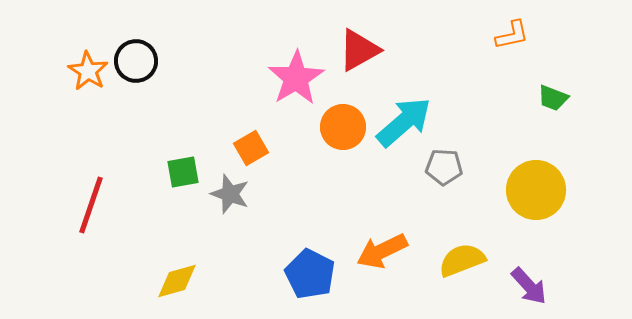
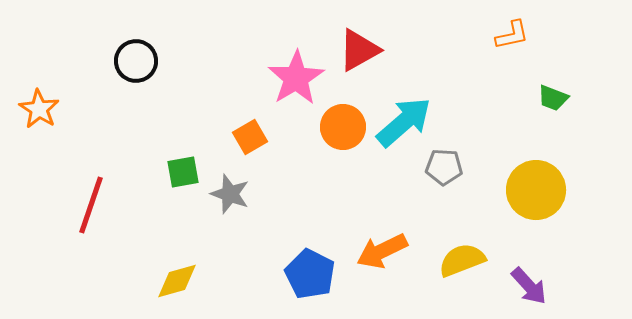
orange star: moved 49 px left, 38 px down
orange square: moved 1 px left, 11 px up
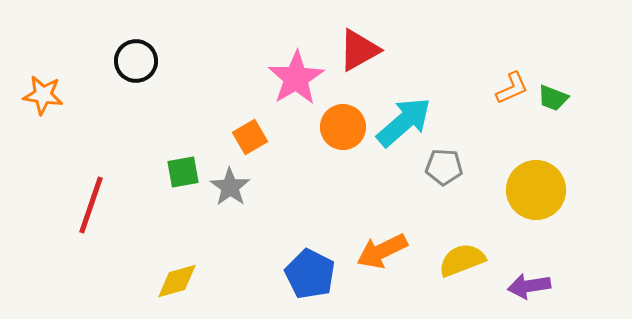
orange L-shape: moved 53 px down; rotated 12 degrees counterclockwise
orange star: moved 4 px right, 14 px up; rotated 24 degrees counterclockwise
gray star: moved 7 px up; rotated 15 degrees clockwise
purple arrow: rotated 123 degrees clockwise
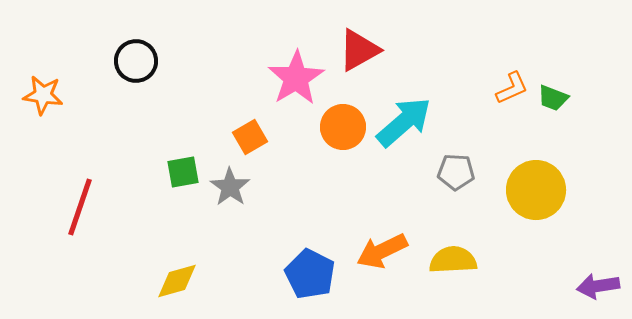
gray pentagon: moved 12 px right, 5 px down
red line: moved 11 px left, 2 px down
yellow semicircle: moved 9 px left; rotated 18 degrees clockwise
purple arrow: moved 69 px right
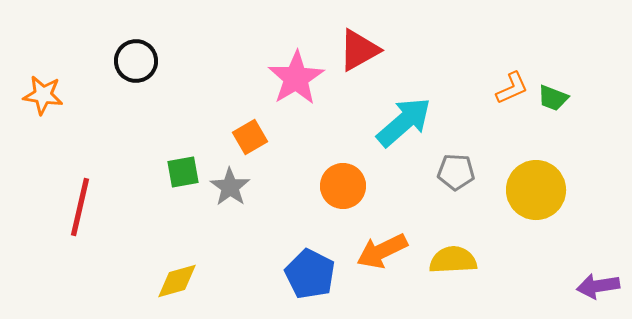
orange circle: moved 59 px down
red line: rotated 6 degrees counterclockwise
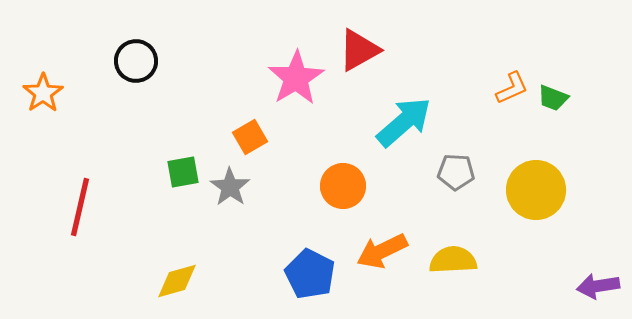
orange star: moved 2 px up; rotated 30 degrees clockwise
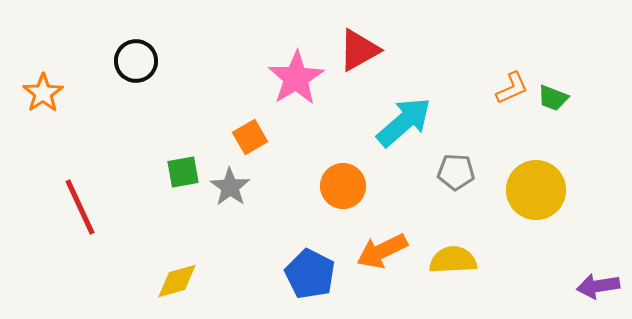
red line: rotated 38 degrees counterclockwise
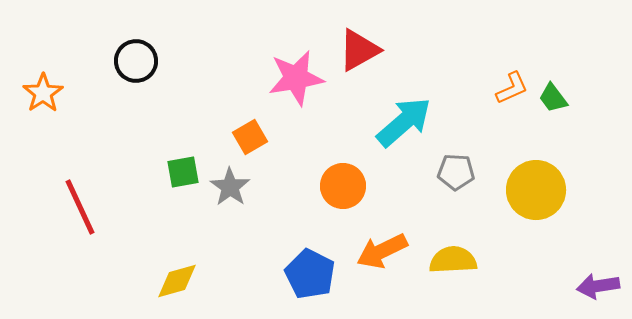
pink star: rotated 22 degrees clockwise
green trapezoid: rotated 32 degrees clockwise
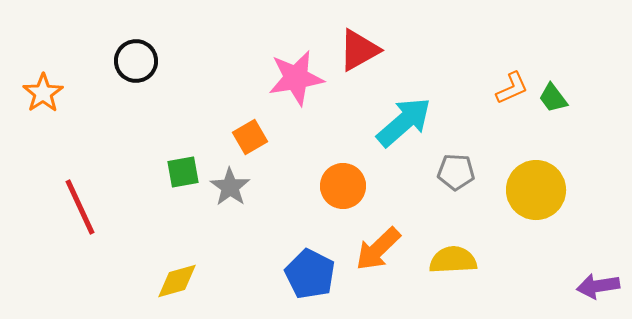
orange arrow: moved 4 px left, 2 px up; rotated 18 degrees counterclockwise
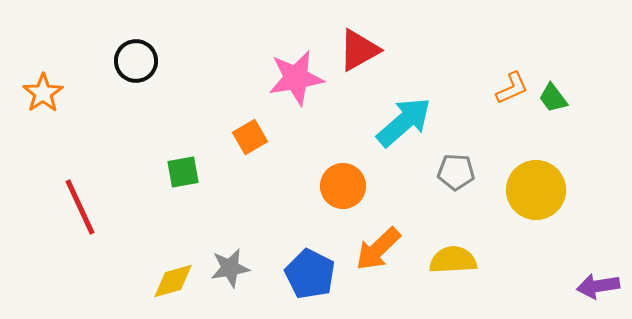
gray star: moved 81 px down; rotated 27 degrees clockwise
yellow diamond: moved 4 px left
